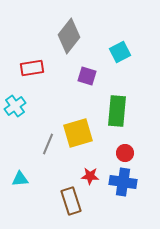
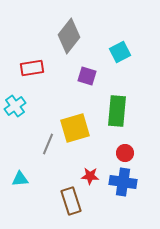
yellow square: moved 3 px left, 5 px up
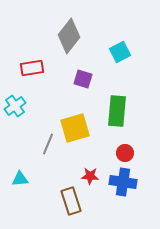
purple square: moved 4 px left, 3 px down
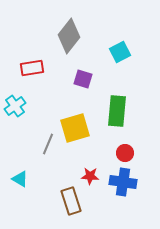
cyan triangle: rotated 36 degrees clockwise
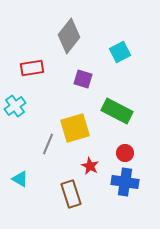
green rectangle: rotated 68 degrees counterclockwise
red star: moved 10 px up; rotated 24 degrees clockwise
blue cross: moved 2 px right
brown rectangle: moved 7 px up
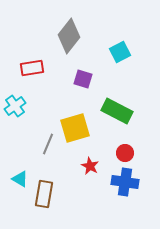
brown rectangle: moved 27 px left; rotated 28 degrees clockwise
